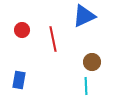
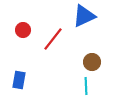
red circle: moved 1 px right
red line: rotated 50 degrees clockwise
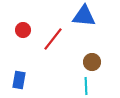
blue triangle: rotated 30 degrees clockwise
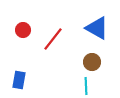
blue triangle: moved 13 px right, 12 px down; rotated 25 degrees clockwise
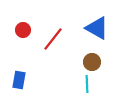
cyan line: moved 1 px right, 2 px up
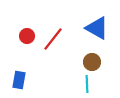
red circle: moved 4 px right, 6 px down
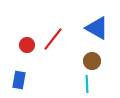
red circle: moved 9 px down
brown circle: moved 1 px up
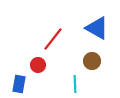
red circle: moved 11 px right, 20 px down
blue rectangle: moved 4 px down
cyan line: moved 12 px left
